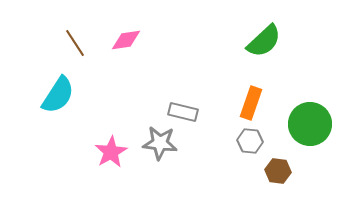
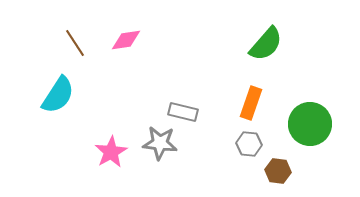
green semicircle: moved 2 px right, 3 px down; rotated 6 degrees counterclockwise
gray hexagon: moved 1 px left, 3 px down
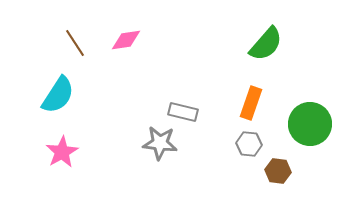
pink star: moved 49 px left
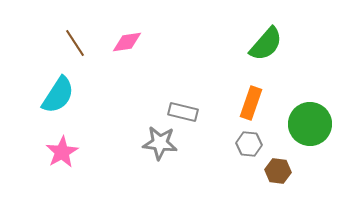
pink diamond: moved 1 px right, 2 px down
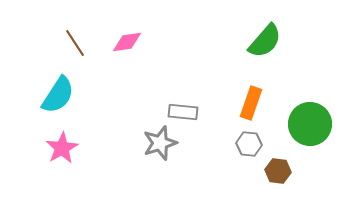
green semicircle: moved 1 px left, 3 px up
gray rectangle: rotated 8 degrees counterclockwise
gray star: rotated 24 degrees counterclockwise
pink star: moved 4 px up
